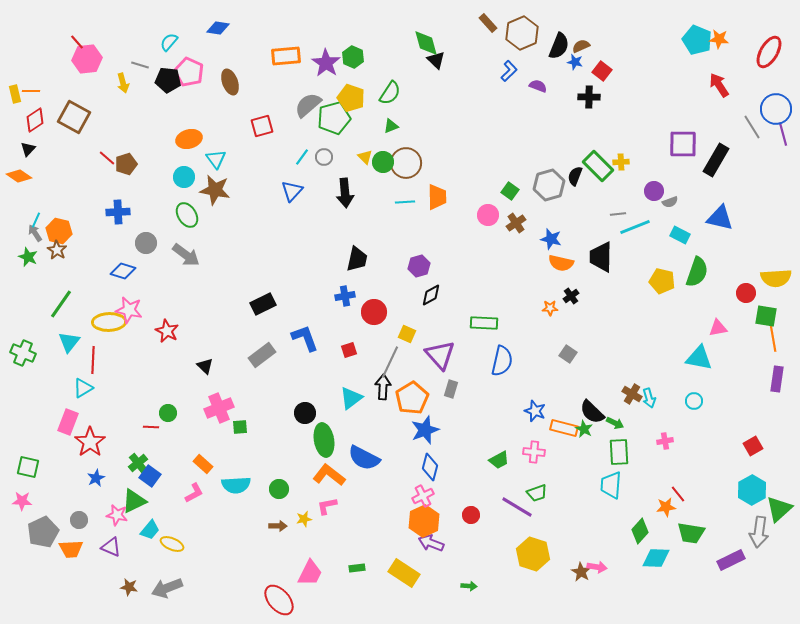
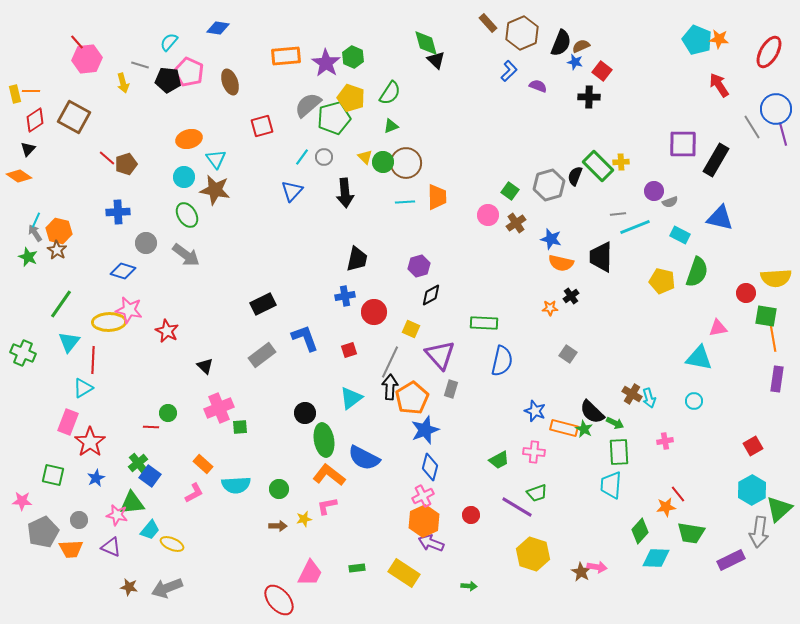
black semicircle at (559, 46): moved 2 px right, 3 px up
yellow square at (407, 334): moved 4 px right, 5 px up
black arrow at (383, 387): moved 7 px right
green square at (28, 467): moved 25 px right, 8 px down
green triangle at (134, 501): moved 2 px left, 2 px down; rotated 20 degrees clockwise
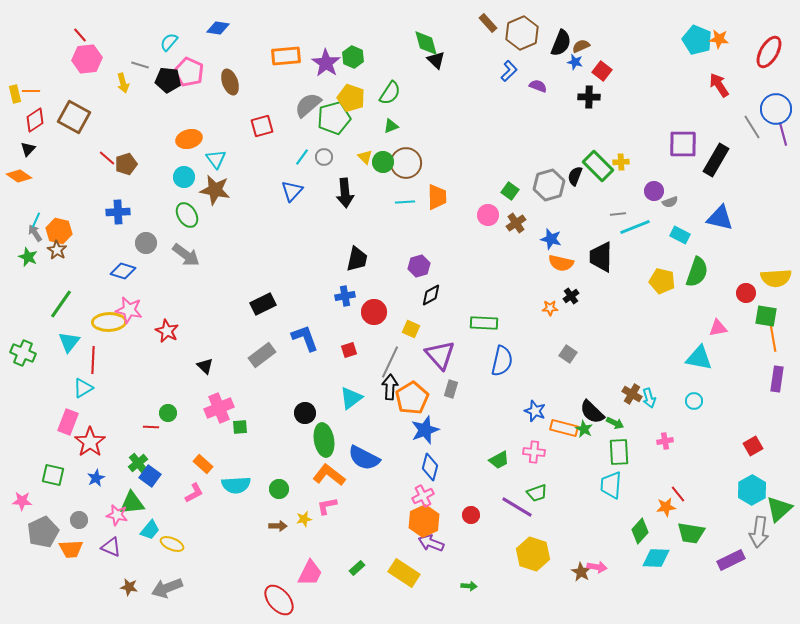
red line at (77, 42): moved 3 px right, 7 px up
green rectangle at (357, 568): rotated 35 degrees counterclockwise
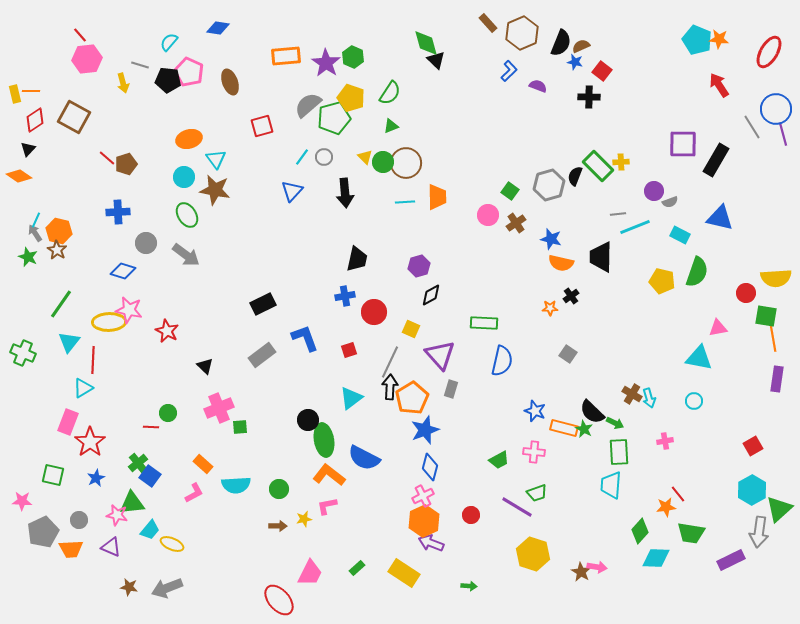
black circle at (305, 413): moved 3 px right, 7 px down
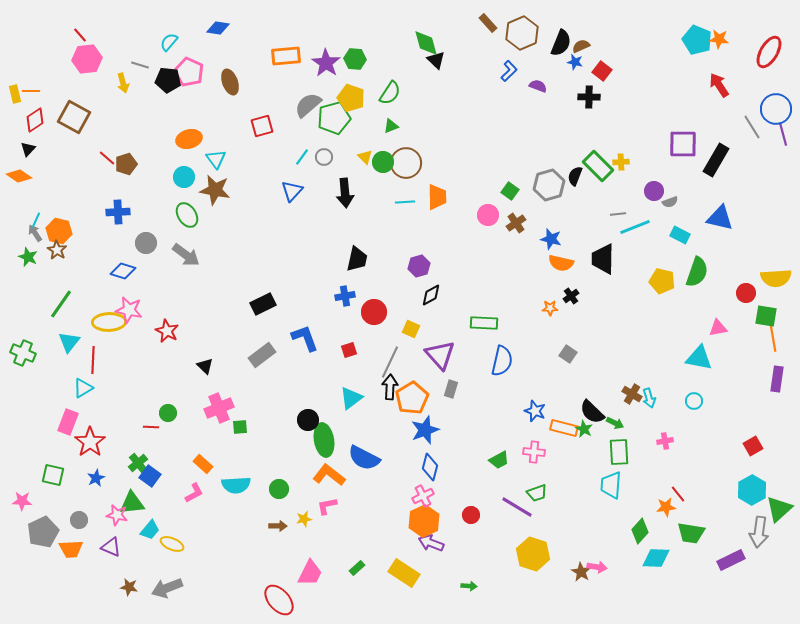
green hexagon at (353, 57): moved 2 px right, 2 px down; rotated 20 degrees counterclockwise
black trapezoid at (601, 257): moved 2 px right, 2 px down
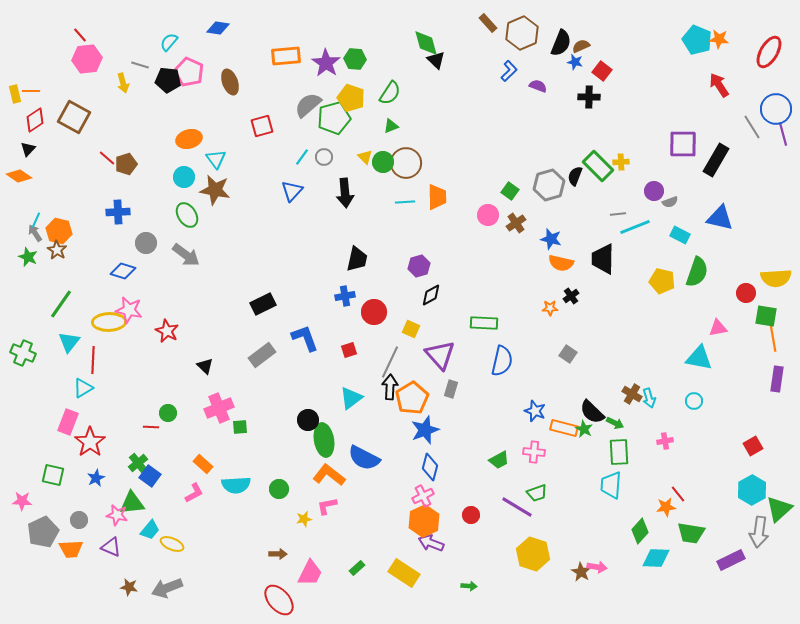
brown arrow at (278, 526): moved 28 px down
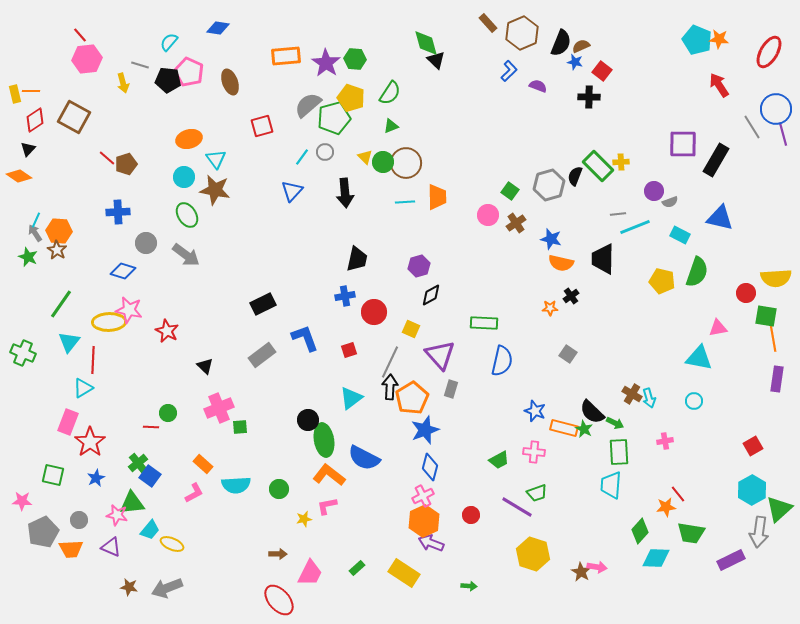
gray circle at (324, 157): moved 1 px right, 5 px up
orange hexagon at (59, 231): rotated 10 degrees counterclockwise
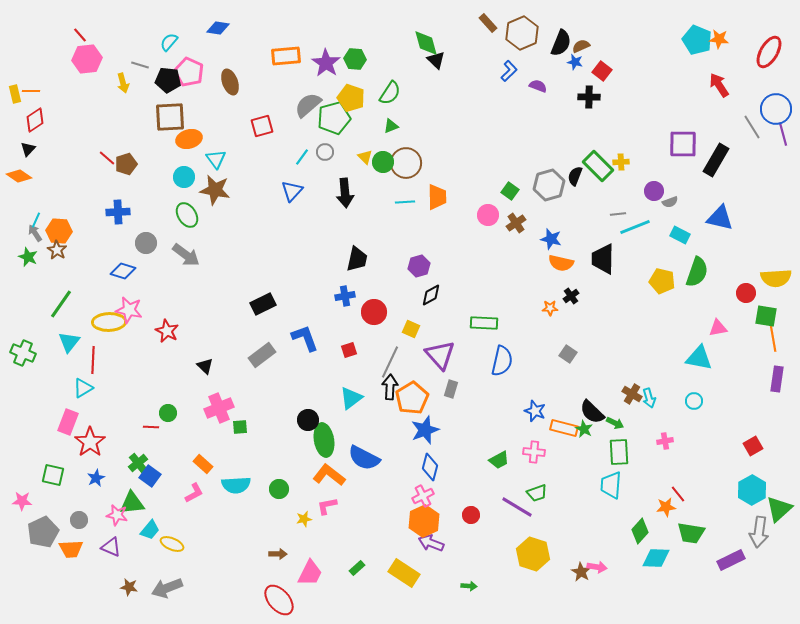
brown square at (74, 117): moved 96 px right; rotated 32 degrees counterclockwise
